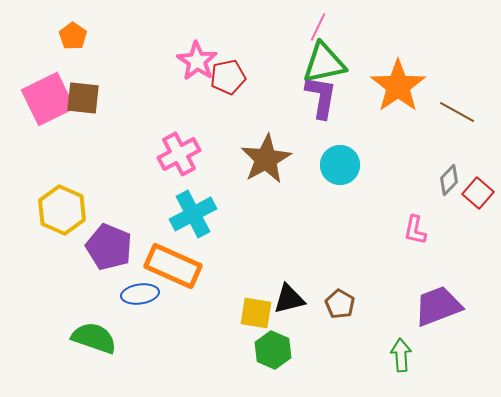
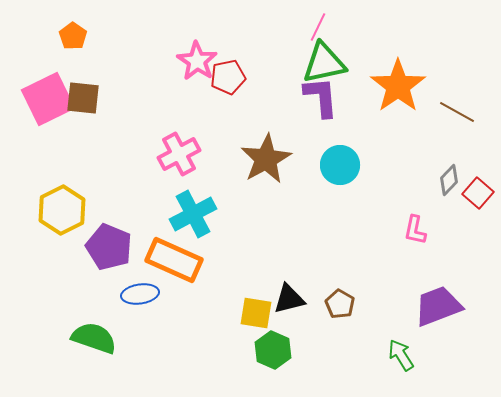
purple L-shape: rotated 15 degrees counterclockwise
yellow hexagon: rotated 9 degrees clockwise
orange rectangle: moved 1 px right, 6 px up
green arrow: rotated 28 degrees counterclockwise
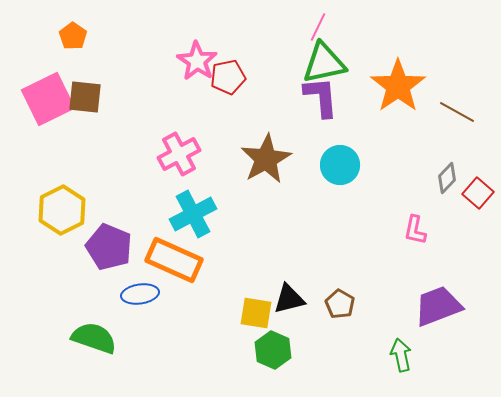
brown square: moved 2 px right, 1 px up
gray diamond: moved 2 px left, 2 px up
green arrow: rotated 20 degrees clockwise
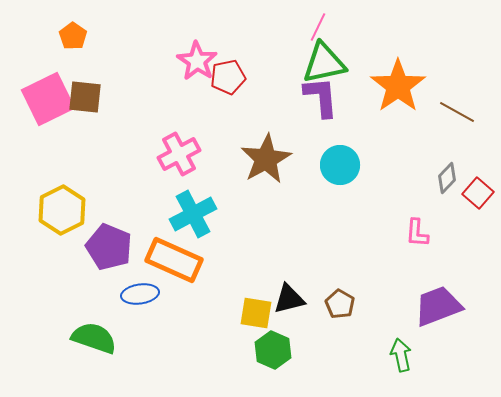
pink L-shape: moved 2 px right, 3 px down; rotated 8 degrees counterclockwise
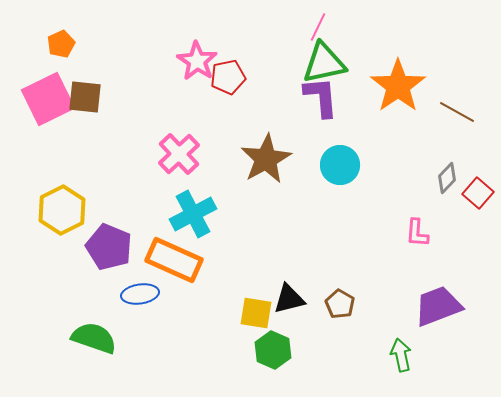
orange pentagon: moved 12 px left, 8 px down; rotated 12 degrees clockwise
pink cross: rotated 15 degrees counterclockwise
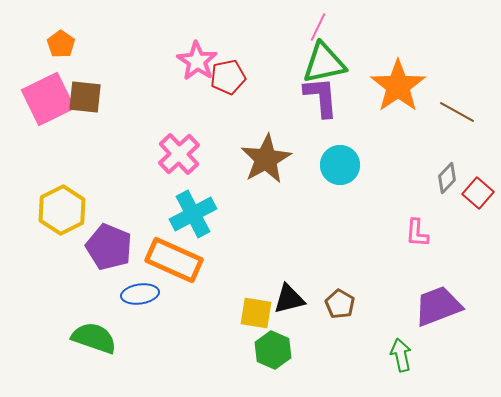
orange pentagon: rotated 12 degrees counterclockwise
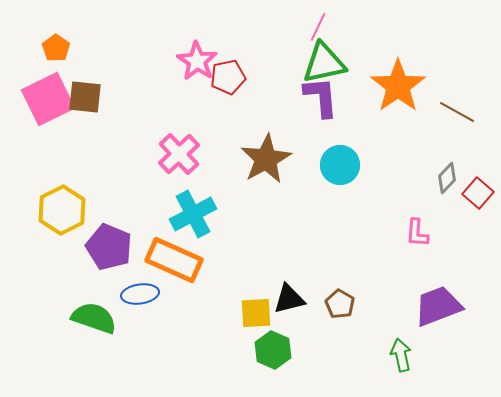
orange pentagon: moved 5 px left, 4 px down
yellow square: rotated 12 degrees counterclockwise
green semicircle: moved 20 px up
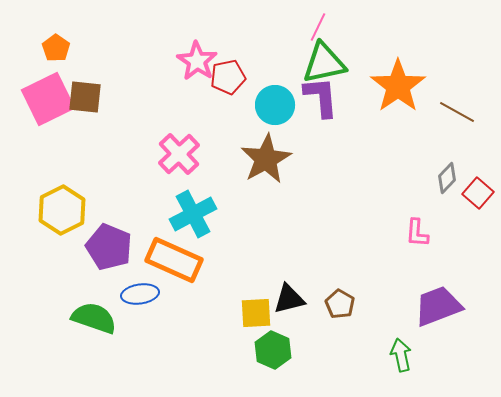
cyan circle: moved 65 px left, 60 px up
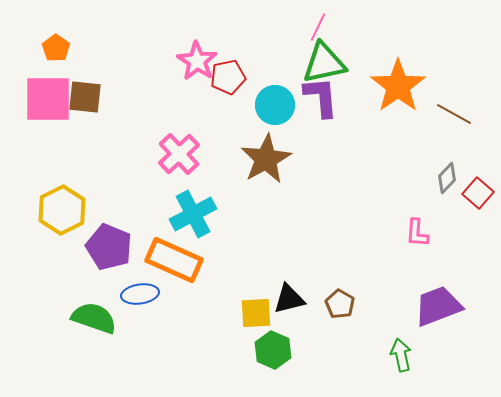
pink square: rotated 26 degrees clockwise
brown line: moved 3 px left, 2 px down
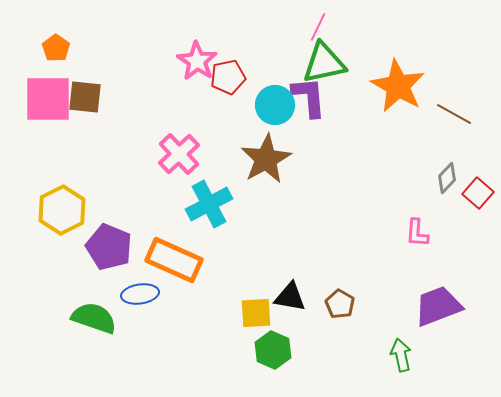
orange star: rotated 8 degrees counterclockwise
purple L-shape: moved 12 px left
cyan cross: moved 16 px right, 10 px up
black triangle: moved 1 px right, 2 px up; rotated 24 degrees clockwise
